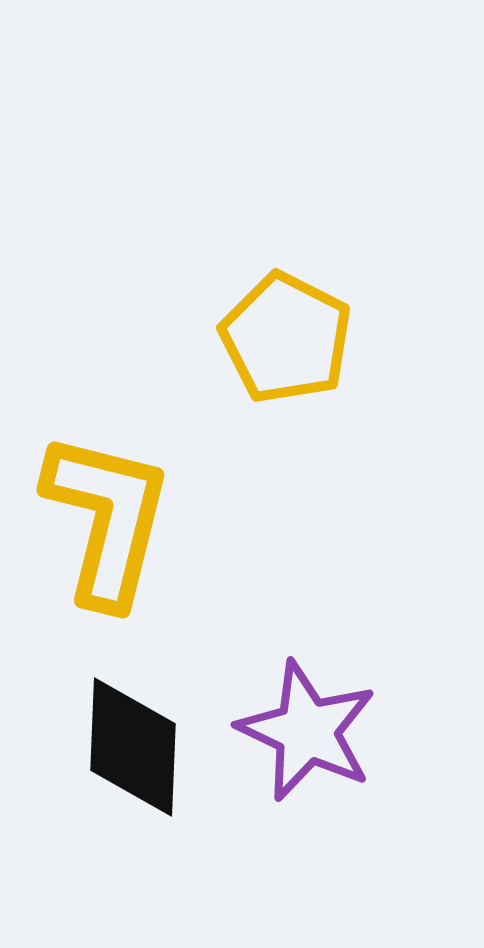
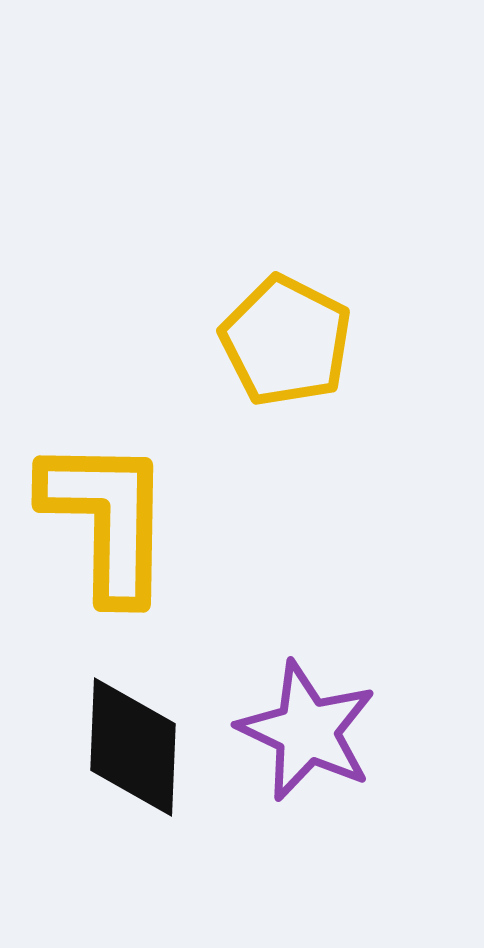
yellow pentagon: moved 3 px down
yellow L-shape: rotated 13 degrees counterclockwise
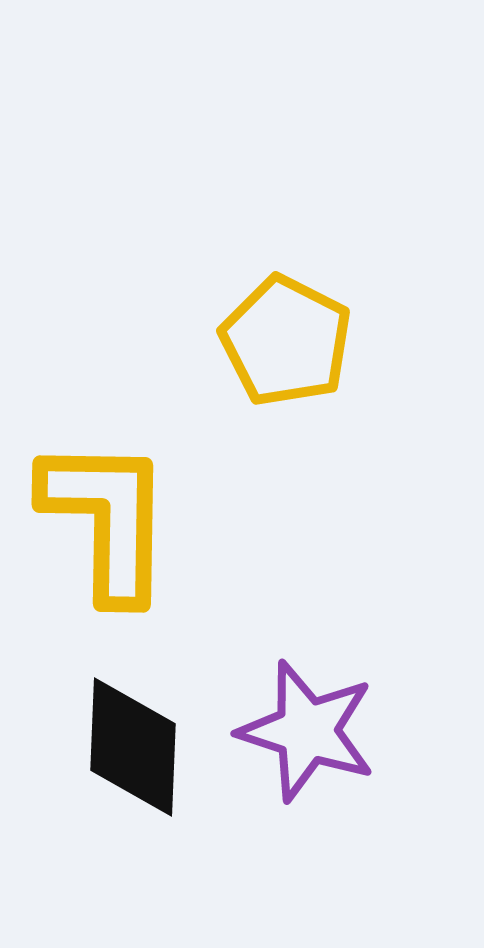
purple star: rotated 7 degrees counterclockwise
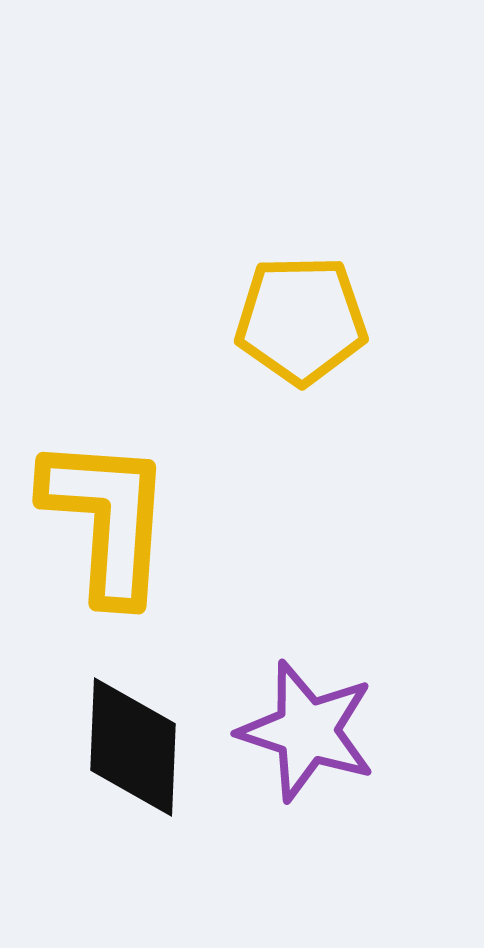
yellow pentagon: moved 15 px right, 21 px up; rotated 28 degrees counterclockwise
yellow L-shape: rotated 3 degrees clockwise
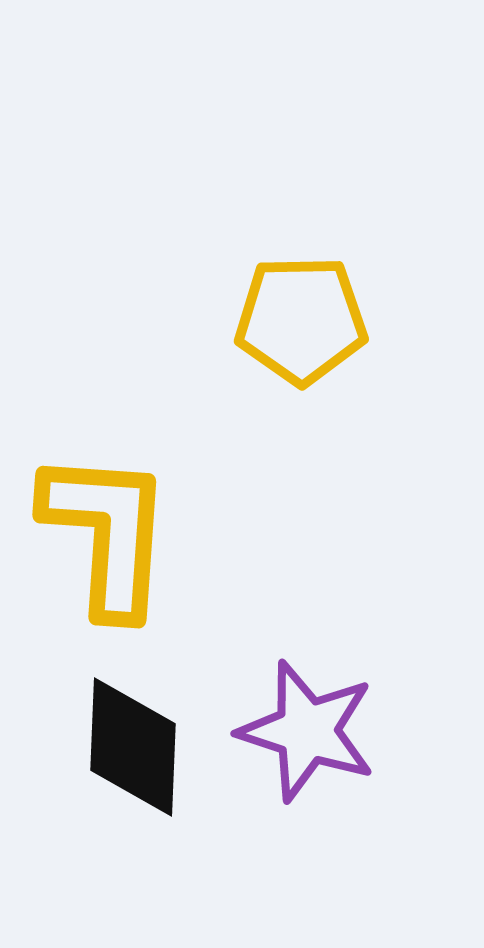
yellow L-shape: moved 14 px down
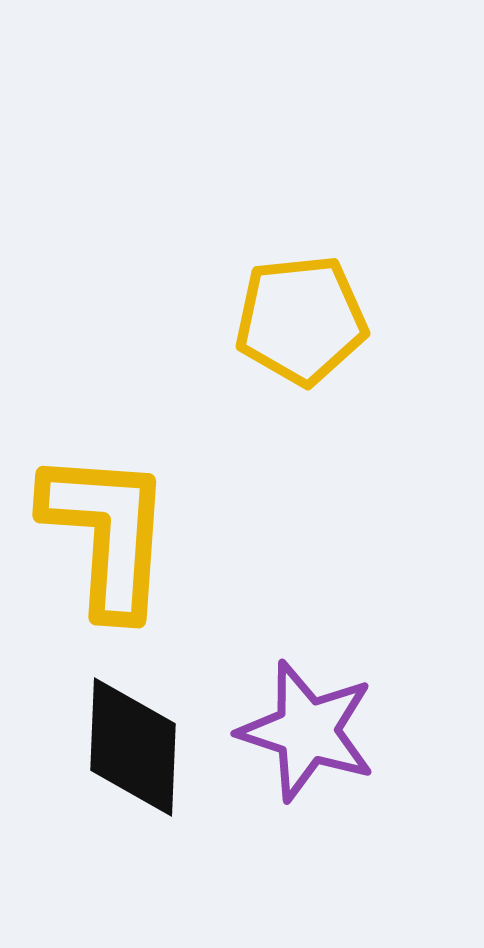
yellow pentagon: rotated 5 degrees counterclockwise
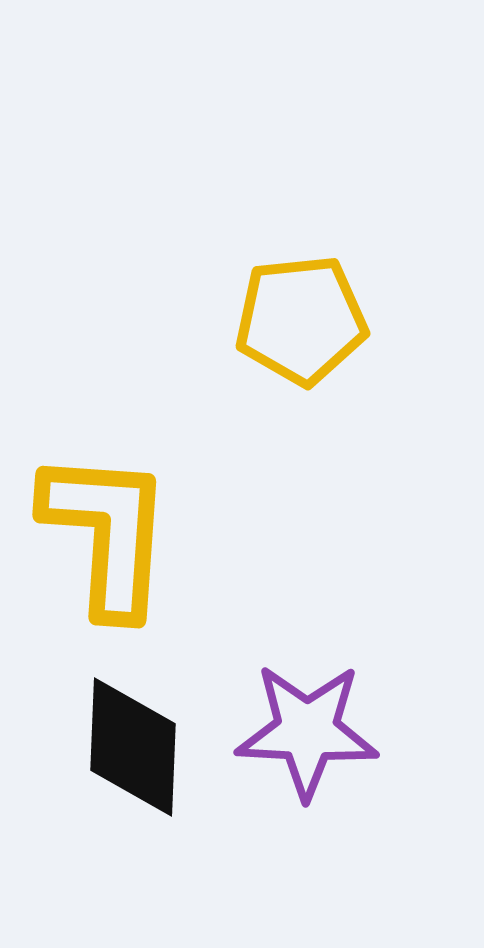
purple star: rotated 15 degrees counterclockwise
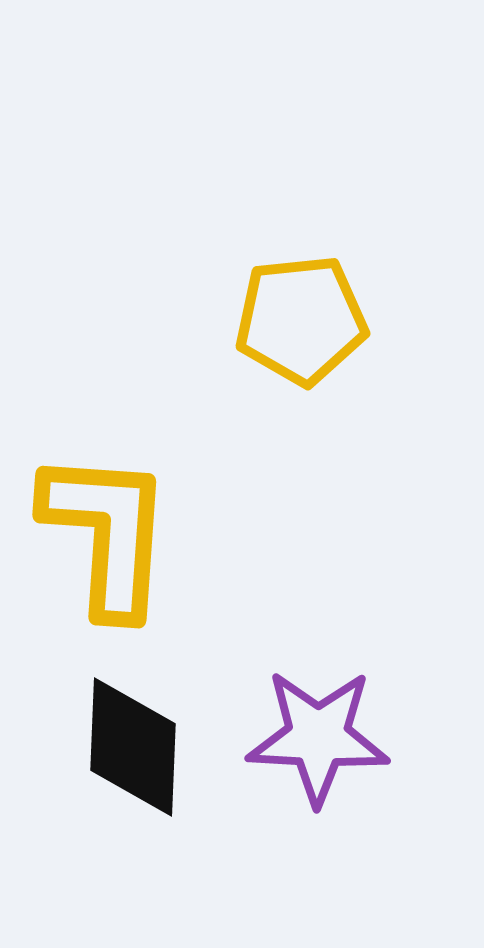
purple star: moved 11 px right, 6 px down
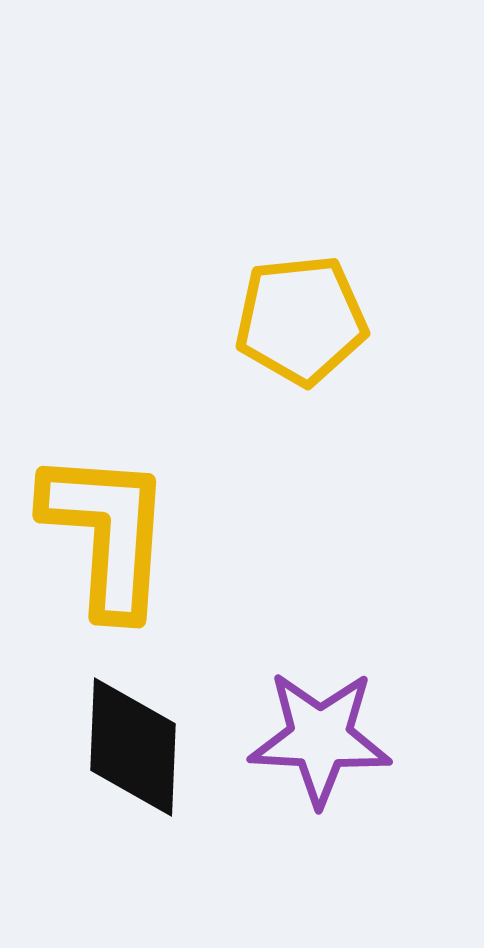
purple star: moved 2 px right, 1 px down
